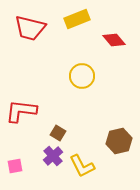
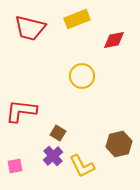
red diamond: rotated 60 degrees counterclockwise
brown hexagon: moved 3 px down
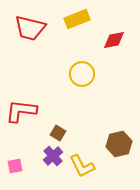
yellow circle: moved 2 px up
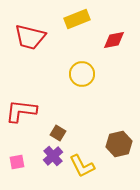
red trapezoid: moved 9 px down
pink square: moved 2 px right, 4 px up
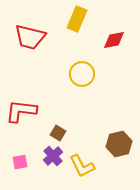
yellow rectangle: rotated 45 degrees counterclockwise
pink square: moved 3 px right
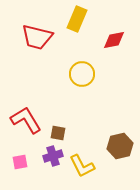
red trapezoid: moved 7 px right
red L-shape: moved 5 px right, 9 px down; rotated 52 degrees clockwise
brown square: rotated 21 degrees counterclockwise
brown hexagon: moved 1 px right, 2 px down
purple cross: rotated 24 degrees clockwise
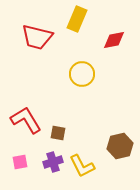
purple cross: moved 6 px down
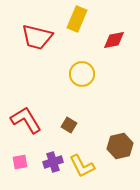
brown square: moved 11 px right, 8 px up; rotated 21 degrees clockwise
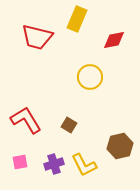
yellow circle: moved 8 px right, 3 px down
purple cross: moved 1 px right, 2 px down
yellow L-shape: moved 2 px right, 1 px up
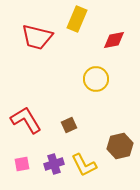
yellow circle: moved 6 px right, 2 px down
brown square: rotated 35 degrees clockwise
pink square: moved 2 px right, 2 px down
